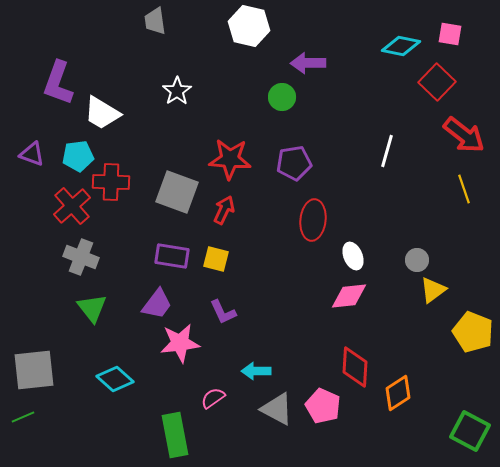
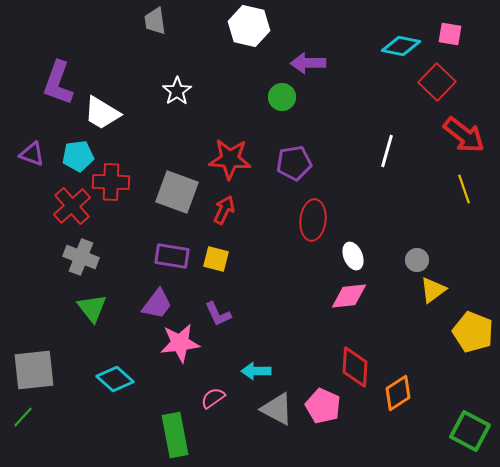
purple L-shape at (223, 312): moved 5 px left, 2 px down
green line at (23, 417): rotated 25 degrees counterclockwise
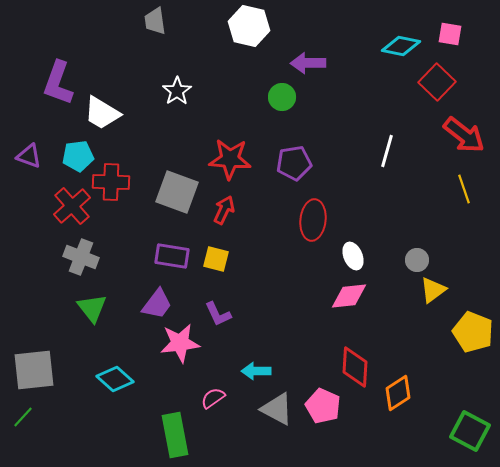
purple triangle at (32, 154): moved 3 px left, 2 px down
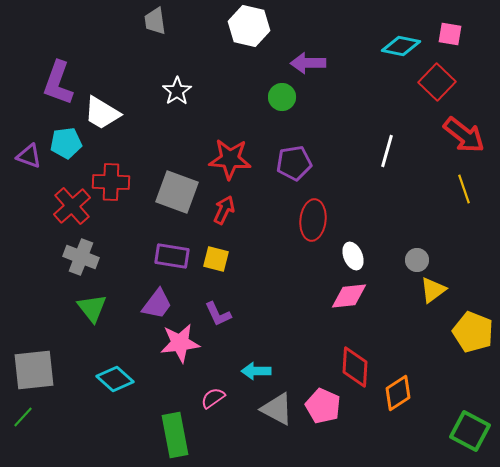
cyan pentagon at (78, 156): moved 12 px left, 13 px up
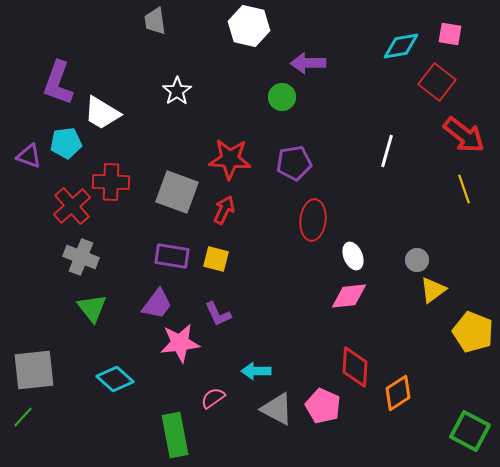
cyan diamond at (401, 46): rotated 21 degrees counterclockwise
red square at (437, 82): rotated 6 degrees counterclockwise
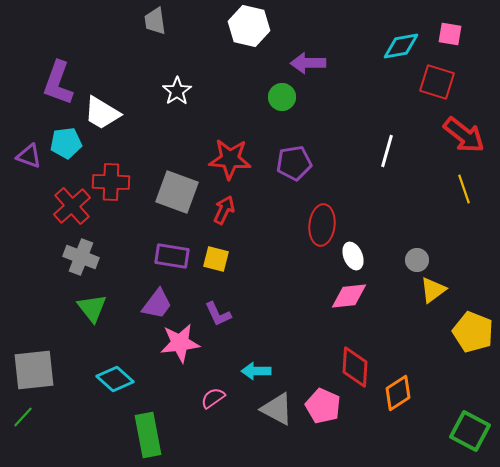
red square at (437, 82): rotated 21 degrees counterclockwise
red ellipse at (313, 220): moved 9 px right, 5 px down
green rectangle at (175, 435): moved 27 px left
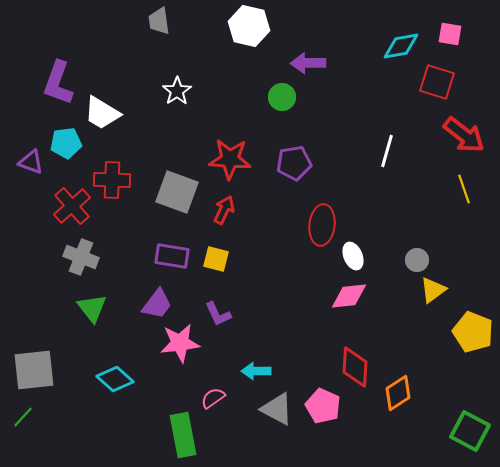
gray trapezoid at (155, 21): moved 4 px right
purple triangle at (29, 156): moved 2 px right, 6 px down
red cross at (111, 182): moved 1 px right, 2 px up
green rectangle at (148, 435): moved 35 px right
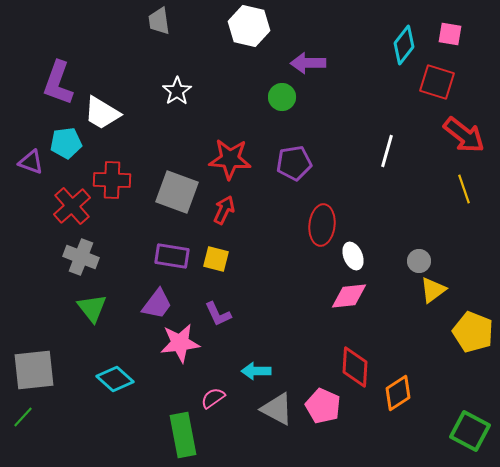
cyan diamond at (401, 46): moved 3 px right, 1 px up; rotated 42 degrees counterclockwise
gray circle at (417, 260): moved 2 px right, 1 px down
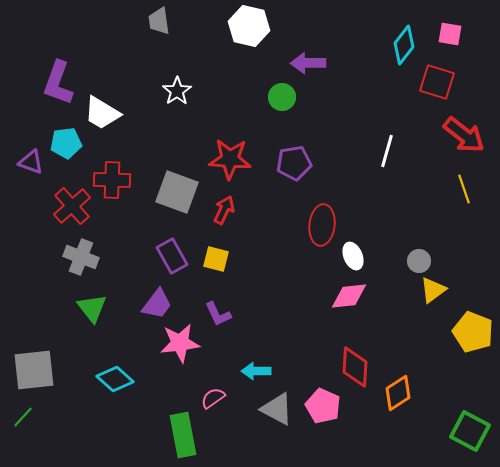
purple rectangle at (172, 256): rotated 52 degrees clockwise
